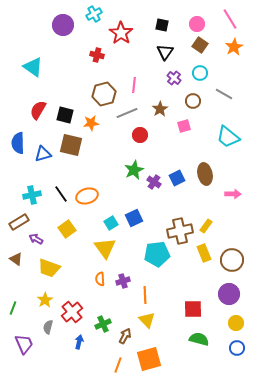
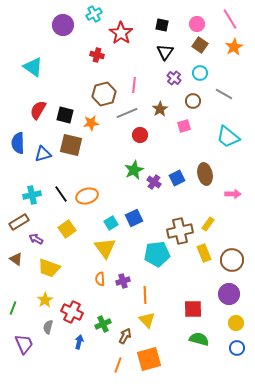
yellow rectangle at (206, 226): moved 2 px right, 2 px up
red cross at (72, 312): rotated 25 degrees counterclockwise
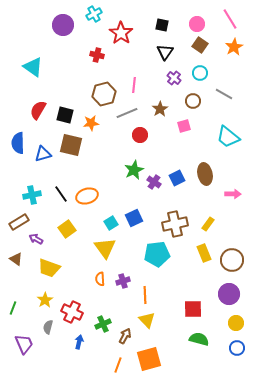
brown cross at (180, 231): moved 5 px left, 7 px up
